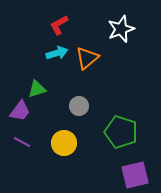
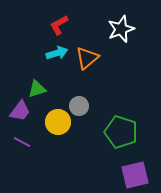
yellow circle: moved 6 px left, 21 px up
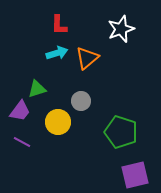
red L-shape: rotated 60 degrees counterclockwise
gray circle: moved 2 px right, 5 px up
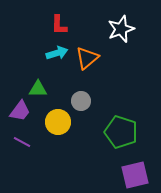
green triangle: moved 1 px right; rotated 18 degrees clockwise
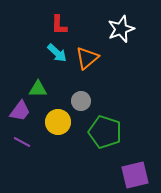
cyan arrow: rotated 60 degrees clockwise
green pentagon: moved 16 px left
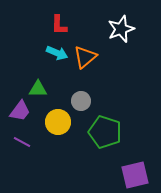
cyan arrow: rotated 20 degrees counterclockwise
orange triangle: moved 2 px left, 1 px up
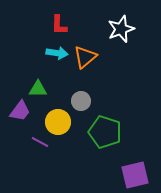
cyan arrow: rotated 15 degrees counterclockwise
purple line: moved 18 px right
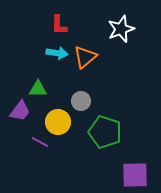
purple square: rotated 12 degrees clockwise
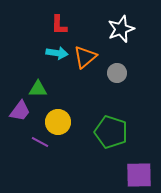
gray circle: moved 36 px right, 28 px up
green pentagon: moved 6 px right
purple square: moved 4 px right
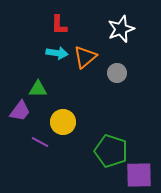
yellow circle: moved 5 px right
green pentagon: moved 19 px down
